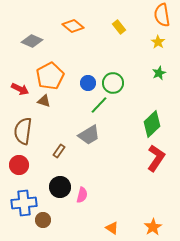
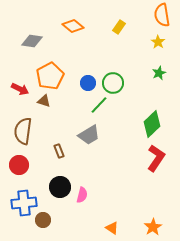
yellow rectangle: rotated 72 degrees clockwise
gray diamond: rotated 15 degrees counterclockwise
brown rectangle: rotated 56 degrees counterclockwise
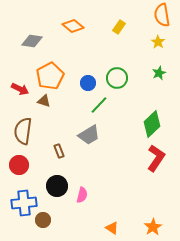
green circle: moved 4 px right, 5 px up
black circle: moved 3 px left, 1 px up
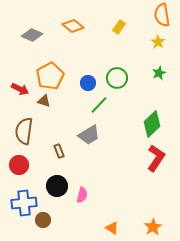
gray diamond: moved 6 px up; rotated 15 degrees clockwise
brown semicircle: moved 1 px right
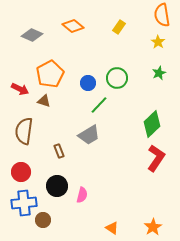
orange pentagon: moved 2 px up
red circle: moved 2 px right, 7 px down
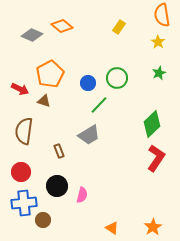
orange diamond: moved 11 px left
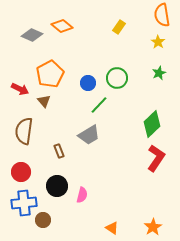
brown triangle: rotated 32 degrees clockwise
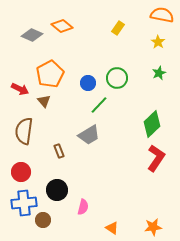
orange semicircle: rotated 110 degrees clockwise
yellow rectangle: moved 1 px left, 1 px down
black circle: moved 4 px down
pink semicircle: moved 1 px right, 12 px down
orange star: rotated 24 degrees clockwise
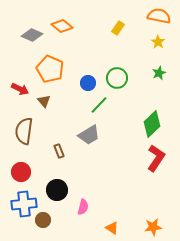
orange semicircle: moved 3 px left, 1 px down
orange pentagon: moved 5 px up; rotated 20 degrees counterclockwise
blue cross: moved 1 px down
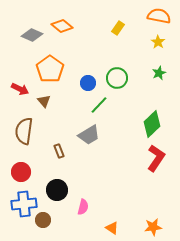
orange pentagon: rotated 12 degrees clockwise
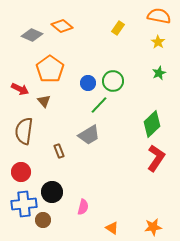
green circle: moved 4 px left, 3 px down
black circle: moved 5 px left, 2 px down
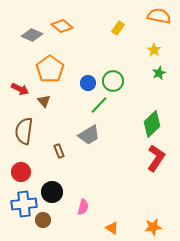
yellow star: moved 4 px left, 8 px down
